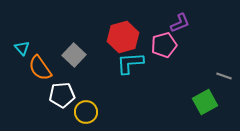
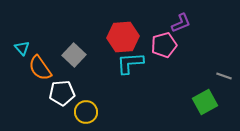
purple L-shape: moved 1 px right
red hexagon: rotated 12 degrees clockwise
white pentagon: moved 2 px up
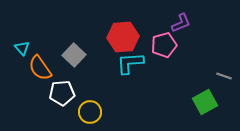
yellow circle: moved 4 px right
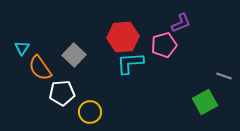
cyan triangle: rotated 14 degrees clockwise
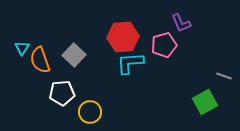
purple L-shape: rotated 90 degrees clockwise
orange semicircle: moved 8 px up; rotated 16 degrees clockwise
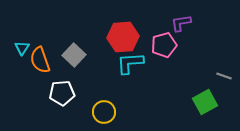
purple L-shape: rotated 105 degrees clockwise
yellow circle: moved 14 px right
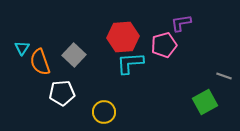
orange semicircle: moved 2 px down
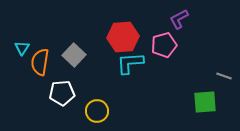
purple L-shape: moved 2 px left, 4 px up; rotated 20 degrees counterclockwise
orange semicircle: rotated 28 degrees clockwise
green square: rotated 25 degrees clockwise
yellow circle: moved 7 px left, 1 px up
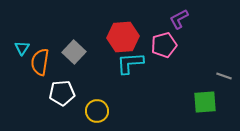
gray square: moved 3 px up
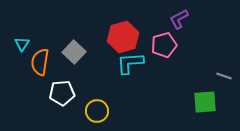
red hexagon: rotated 12 degrees counterclockwise
cyan triangle: moved 4 px up
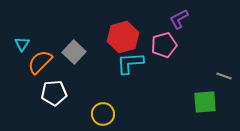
orange semicircle: rotated 36 degrees clockwise
white pentagon: moved 8 px left
yellow circle: moved 6 px right, 3 px down
